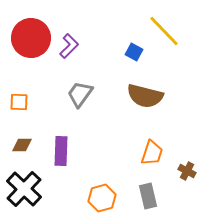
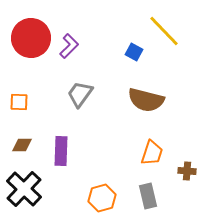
brown semicircle: moved 1 px right, 4 px down
brown cross: rotated 24 degrees counterclockwise
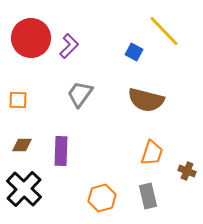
orange square: moved 1 px left, 2 px up
brown cross: rotated 18 degrees clockwise
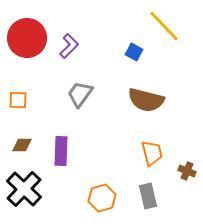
yellow line: moved 5 px up
red circle: moved 4 px left
orange trapezoid: rotated 32 degrees counterclockwise
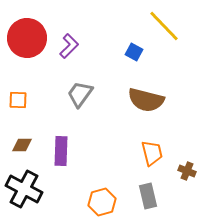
black cross: rotated 15 degrees counterclockwise
orange hexagon: moved 4 px down
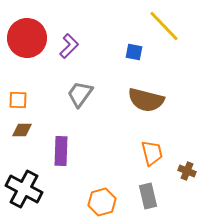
blue square: rotated 18 degrees counterclockwise
brown diamond: moved 15 px up
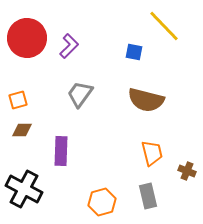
orange square: rotated 18 degrees counterclockwise
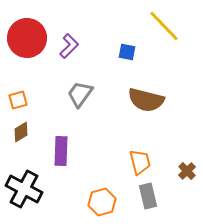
blue square: moved 7 px left
brown diamond: moved 1 px left, 2 px down; rotated 30 degrees counterclockwise
orange trapezoid: moved 12 px left, 9 px down
brown cross: rotated 24 degrees clockwise
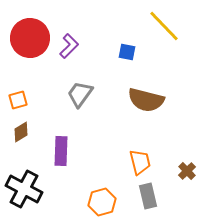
red circle: moved 3 px right
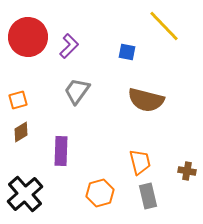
red circle: moved 2 px left, 1 px up
gray trapezoid: moved 3 px left, 3 px up
brown cross: rotated 36 degrees counterclockwise
black cross: moved 1 px right, 5 px down; rotated 21 degrees clockwise
orange hexagon: moved 2 px left, 9 px up
